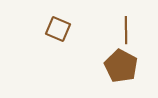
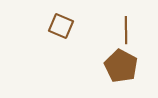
brown square: moved 3 px right, 3 px up
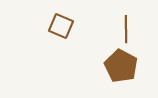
brown line: moved 1 px up
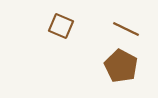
brown line: rotated 64 degrees counterclockwise
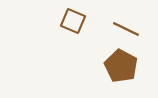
brown square: moved 12 px right, 5 px up
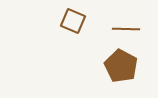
brown line: rotated 24 degrees counterclockwise
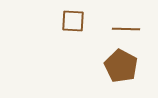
brown square: rotated 20 degrees counterclockwise
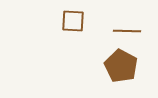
brown line: moved 1 px right, 2 px down
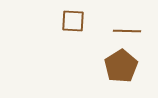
brown pentagon: rotated 12 degrees clockwise
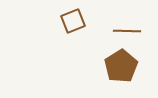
brown square: rotated 25 degrees counterclockwise
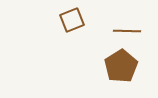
brown square: moved 1 px left, 1 px up
